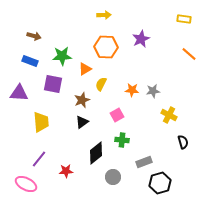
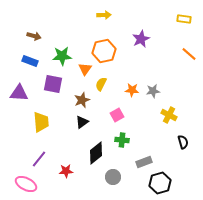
orange hexagon: moved 2 px left, 4 px down; rotated 15 degrees counterclockwise
orange triangle: rotated 24 degrees counterclockwise
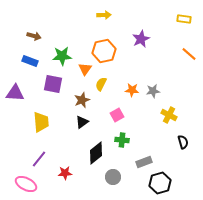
purple triangle: moved 4 px left
red star: moved 1 px left, 2 px down
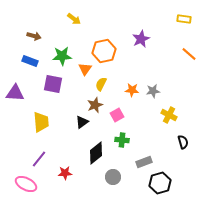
yellow arrow: moved 30 px left, 4 px down; rotated 40 degrees clockwise
brown star: moved 13 px right, 5 px down
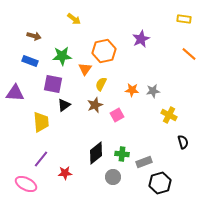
black triangle: moved 18 px left, 17 px up
green cross: moved 14 px down
purple line: moved 2 px right
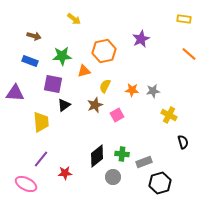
orange triangle: moved 1 px left, 2 px down; rotated 40 degrees clockwise
yellow semicircle: moved 4 px right, 2 px down
black diamond: moved 1 px right, 3 px down
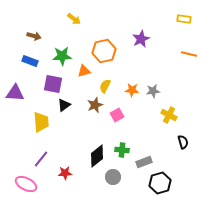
orange line: rotated 28 degrees counterclockwise
green cross: moved 4 px up
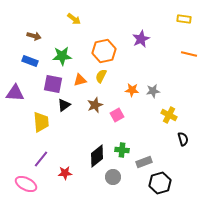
orange triangle: moved 4 px left, 9 px down
yellow semicircle: moved 4 px left, 10 px up
black semicircle: moved 3 px up
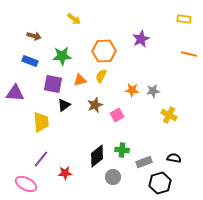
orange hexagon: rotated 10 degrees clockwise
black semicircle: moved 9 px left, 19 px down; rotated 64 degrees counterclockwise
